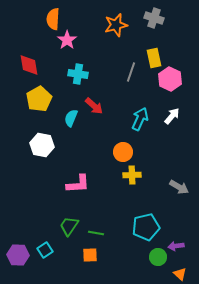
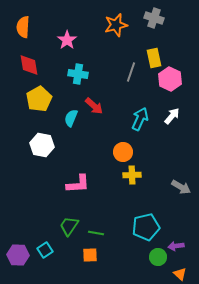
orange semicircle: moved 30 px left, 8 px down
gray arrow: moved 2 px right
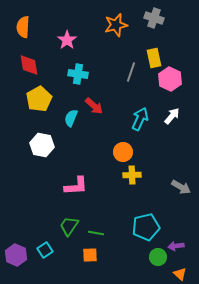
pink L-shape: moved 2 px left, 2 px down
purple hexagon: moved 2 px left; rotated 20 degrees clockwise
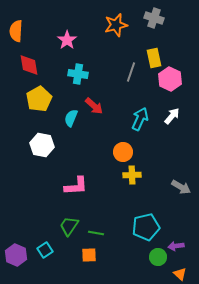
orange semicircle: moved 7 px left, 4 px down
orange square: moved 1 px left
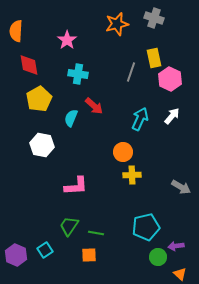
orange star: moved 1 px right, 1 px up
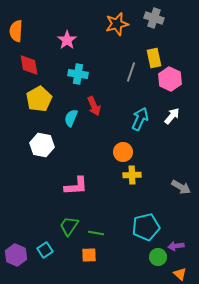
red arrow: rotated 24 degrees clockwise
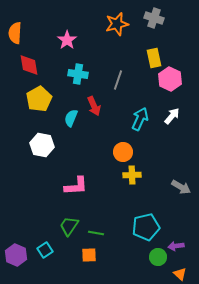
orange semicircle: moved 1 px left, 2 px down
gray line: moved 13 px left, 8 px down
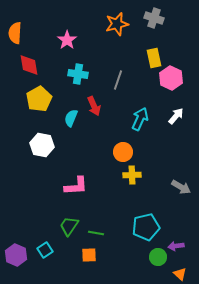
pink hexagon: moved 1 px right, 1 px up
white arrow: moved 4 px right
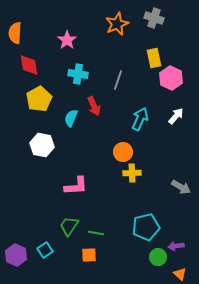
orange star: rotated 10 degrees counterclockwise
yellow cross: moved 2 px up
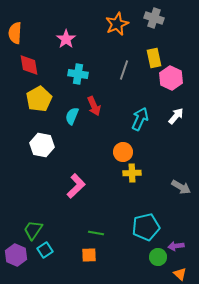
pink star: moved 1 px left, 1 px up
gray line: moved 6 px right, 10 px up
cyan semicircle: moved 1 px right, 2 px up
pink L-shape: rotated 40 degrees counterclockwise
green trapezoid: moved 36 px left, 4 px down
